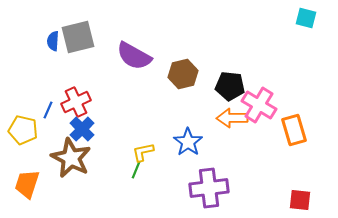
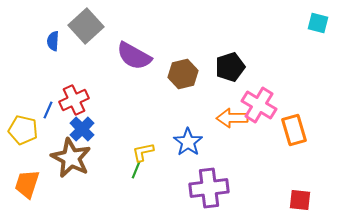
cyan square: moved 12 px right, 5 px down
gray square: moved 8 px right, 11 px up; rotated 28 degrees counterclockwise
black pentagon: moved 19 px up; rotated 24 degrees counterclockwise
red cross: moved 2 px left, 2 px up
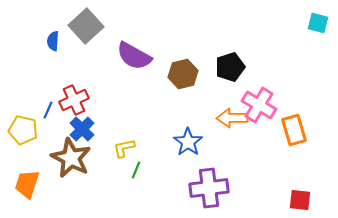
yellow L-shape: moved 19 px left, 4 px up
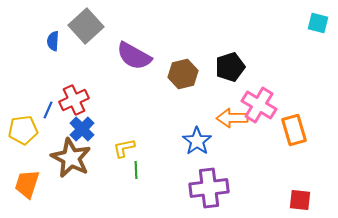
yellow pentagon: rotated 20 degrees counterclockwise
blue star: moved 9 px right, 1 px up
green line: rotated 24 degrees counterclockwise
